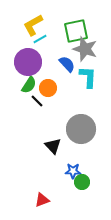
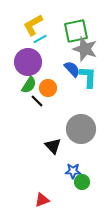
blue semicircle: moved 5 px right, 5 px down
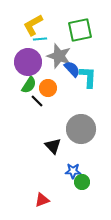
green square: moved 4 px right, 1 px up
cyan line: rotated 24 degrees clockwise
gray star: moved 26 px left, 7 px down
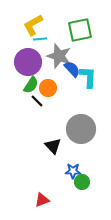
green semicircle: moved 2 px right
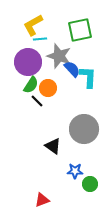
gray circle: moved 3 px right
black triangle: rotated 12 degrees counterclockwise
blue star: moved 2 px right
green circle: moved 8 px right, 2 px down
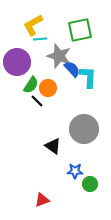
purple circle: moved 11 px left
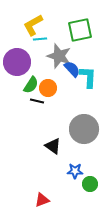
black line: rotated 32 degrees counterclockwise
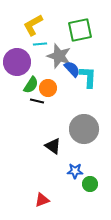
cyan line: moved 5 px down
